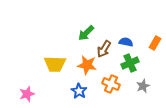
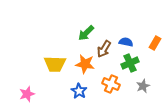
orange star: moved 2 px left, 1 px up
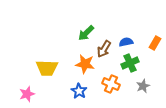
blue semicircle: rotated 24 degrees counterclockwise
yellow trapezoid: moved 8 px left, 4 px down
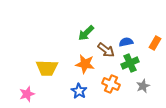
brown arrow: moved 2 px right, 1 px down; rotated 84 degrees counterclockwise
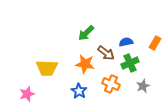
brown arrow: moved 3 px down
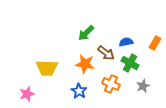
green cross: rotated 36 degrees counterclockwise
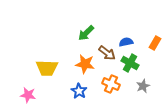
brown arrow: moved 1 px right
pink star: moved 1 px right, 1 px down; rotated 28 degrees clockwise
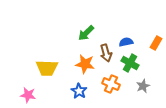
orange rectangle: moved 1 px right
brown arrow: moved 1 px left; rotated 36 degrees clockwise
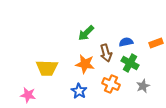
orange rectangle: rotated 40 degrees clockwise
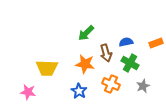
pink star: moved 3 px up
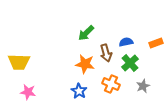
green cross: rotated 18 degrees clockwise
yellow trapezoid: moved 28 px left, 6 px up
